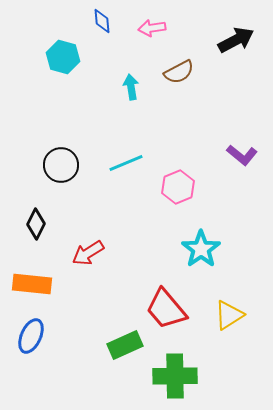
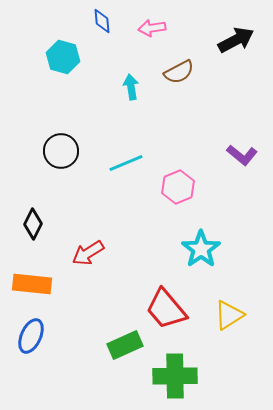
black circle: moved 14 px up
black diamond: moved 3 px left
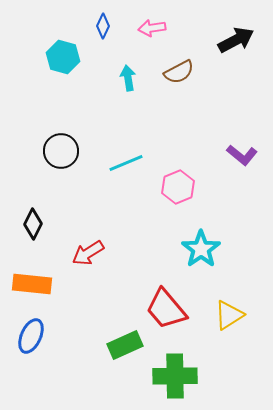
blue diamond: moved 1 px right, 5 px down; rotated 30 degrees clockwise
cyan arrow: moved 3 px left, 9 px up
